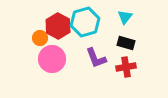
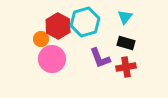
orange circle: moved 1 px right, 1 px down
purple L-shape: moved 4 px right
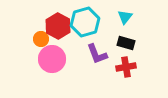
purple L-shape: moved 3 px left, 4 px up
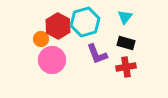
pink circle: moved 1 px down
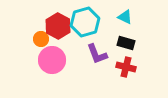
cyan triangle: rotated 42 degrees counterclockwise
red cross: rotated 24 degrees clockwise
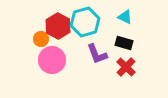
black rectangle: moved 2 px left
red cross: rotated 30 degrees clockwise
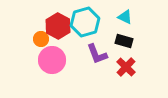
black rectangle: moved 2 px up
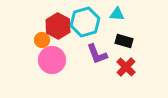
cyan triangle: moved 8 px left, 3 px up; rotated 21 degrees counterclockwise
orange circle: moved 1 px right, 1 px down
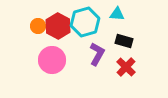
orange circle: moved 4 px left, 14 px up
purple L-shape: rotated 130 degrees counterclockwise
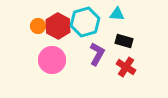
red cross: rotated 12 degrees counterclockwise
